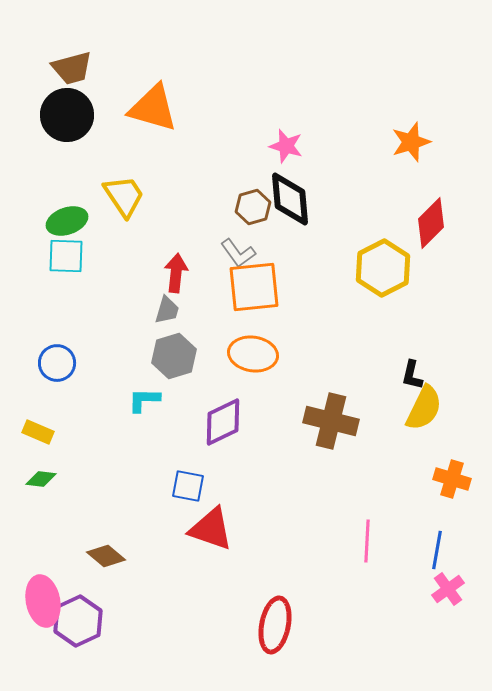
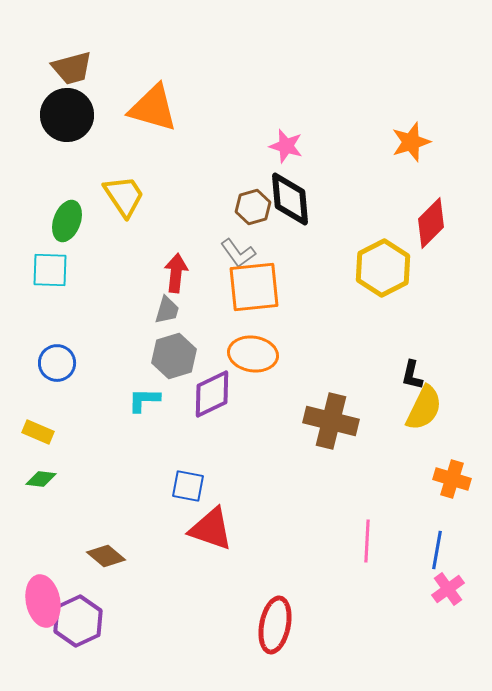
green ellipse: rotated 51 degrees counterclockwise
cyan square: moved 16 px left, 14 px down
purple diamond: moved 11 px left, 28 px up
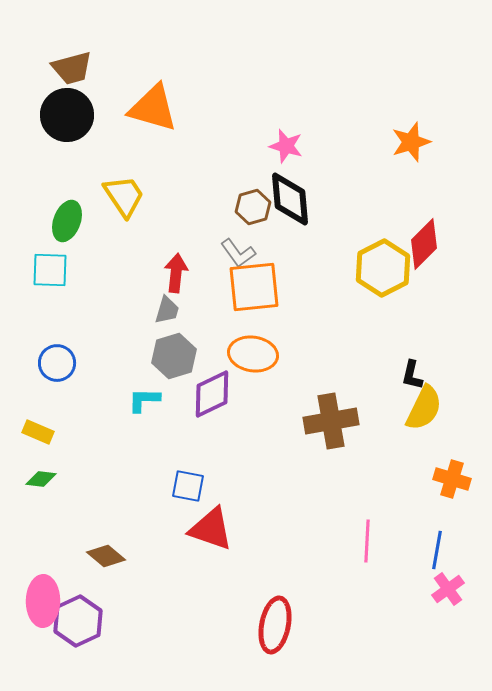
red diamond: moved 7 px left, 21 px down
brown cross: rotated 24 degrees counterclockwise
pink ellipse: rotated 12 degrees clockwise
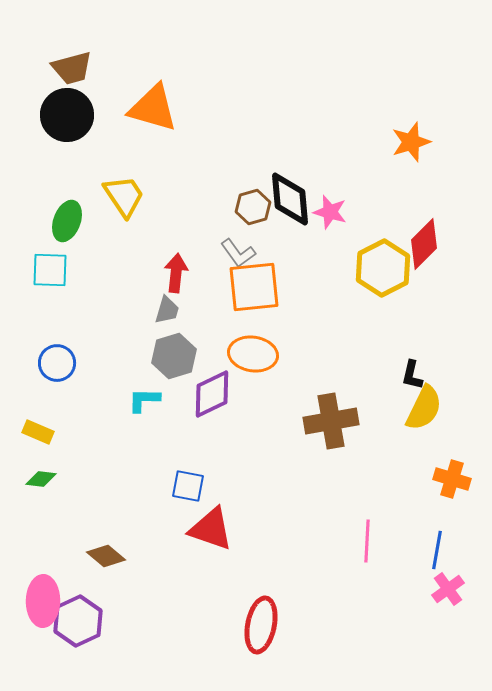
pink star: moved 44 px right, 66 px down
red ellipse: moved 14 px left
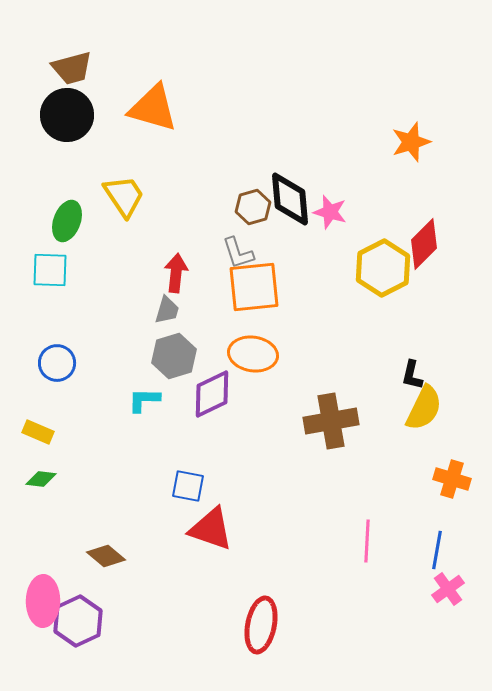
gray L-shape: rotated 18 degrees clockwise
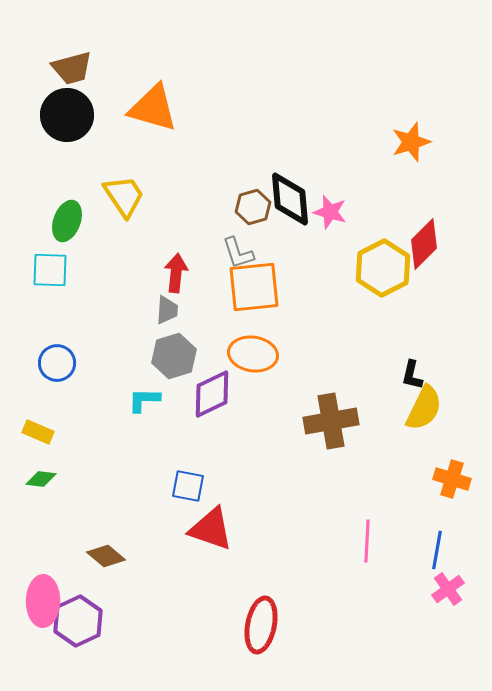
gray trapezoid: rotated 12 degrees counterclockwise
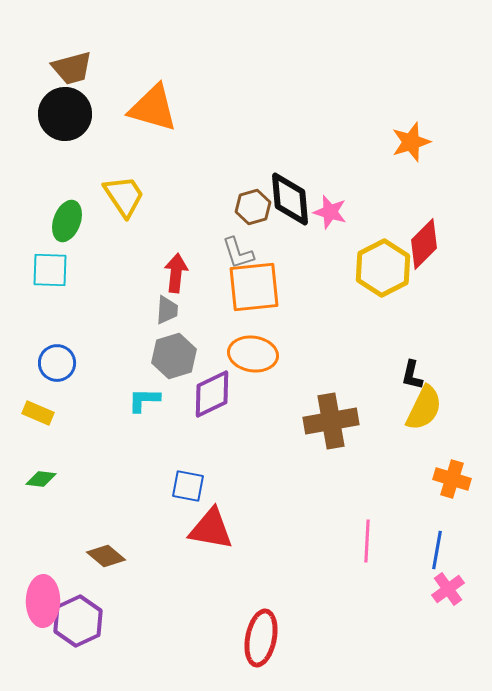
black circle: moved 2 px left, 1 px up
yellow rectangle: moved 19 px up
red triangle: rotated 9 degrees counterclockwise
red ellipse: moved 13 px down
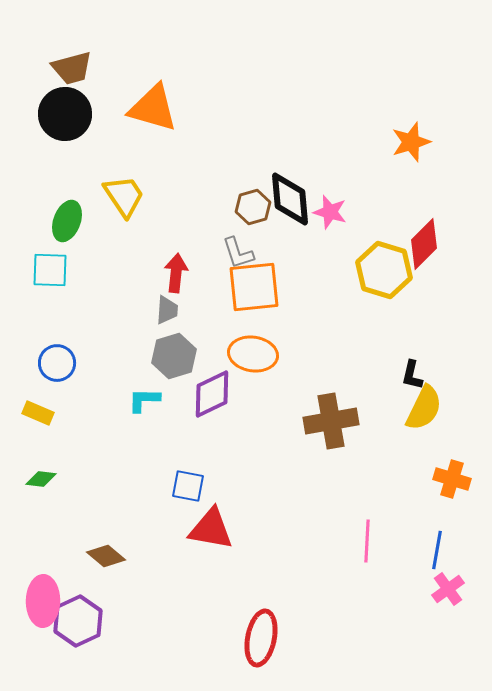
yellow hexagon: moved 1 px right, 2 px down; rotated 16 degrees counterclockwise
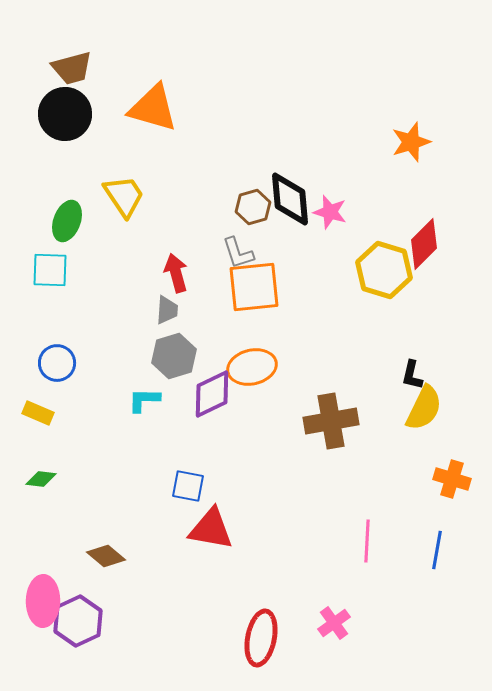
red arrow: rotated 21 degrees counterclockwise
orange ellipse: moved 1 px left, 13 px down; rotated 21 degrees counterclockwise
pink cross: moved 114 px left, 34 px down
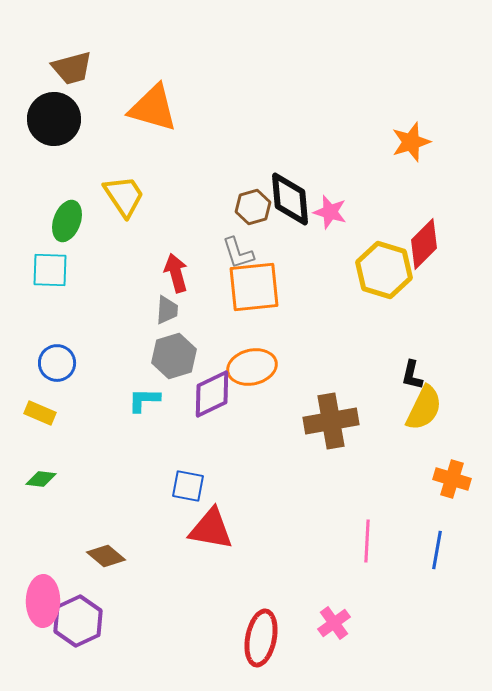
black circle: moved 11 px left, 5 px down
yellow rectangle: moved 2 px right
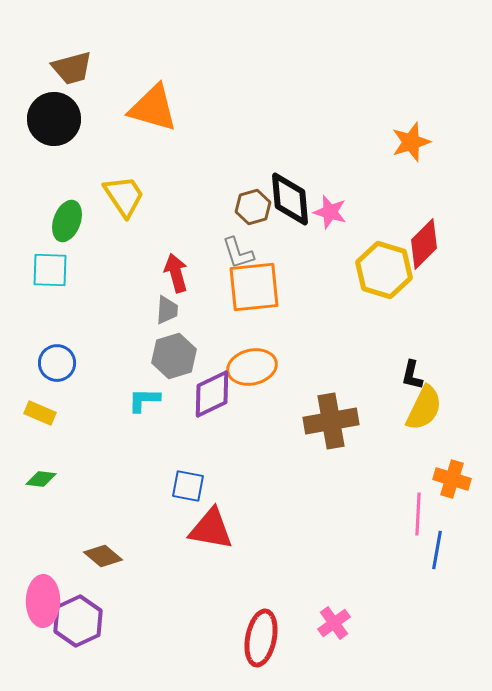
pink line: moved 51 px right, 27 px up
brown diamond: moved 3 px left
